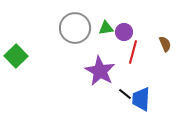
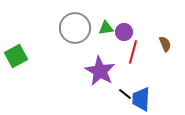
green square: rotated 15 degrees clockwise
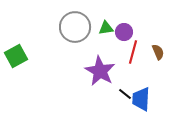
gray circle: moved 1 px up
brown semicircle: moved 7 px left, 8 px down
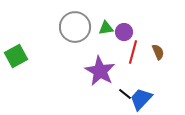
blue trapezoid: rotated 40 degrees clockwise
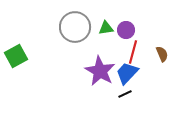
purple circle: moved 2 px right, 2 px up
brown semicircle: moved 4 px right, 2 px down
black line: rotated 64 degrees counterclockwise
blue trapezoid: moved 14 px left, 26 px up
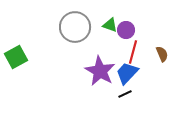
green triangle: moved 4 px right, 3 px up; rotated 28 degrees clockwise
green square: moved 1 px down
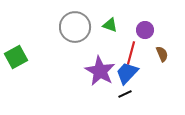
purple circle: moved 19 px right
red line: moved 2 px left, 1 px down
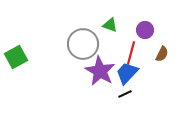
gray circle: moved 8 px right, 17 px down
brown semicircle: rotated 49 degrees clockwise
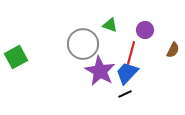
brown semicircle: moved 11 px right, 4 px up
